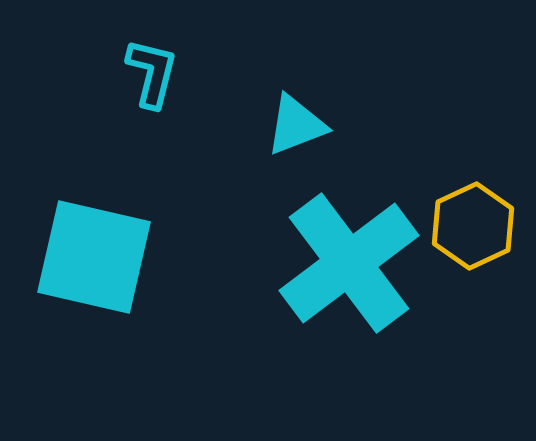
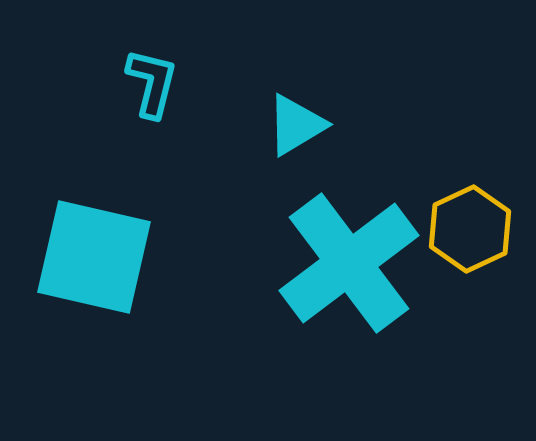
cyan L-shape: moved 10 px down
cyan triangle: rotated 10 degrees counterclockwise
yellow hexagon: moved 3 px left, 3 px down
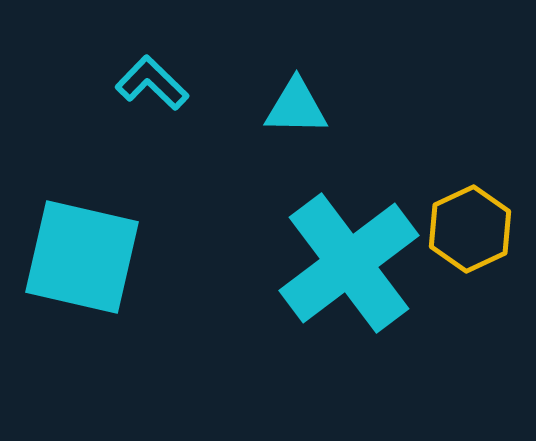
cyan L-shape: rotated 60 degrees counterclockwise
cyan triangle: moved 18 px up; rotated 32 degrees clockwise
cyan square: moved 12 px left
